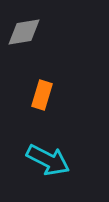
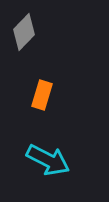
gray diamond: rotated 36 degrees counterclockwise
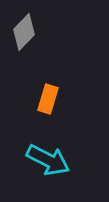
orange rectangle: moved 6 px right, 4 px down
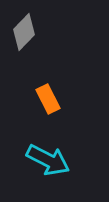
orange rectangle: rotated 44 degrees counterclockwise
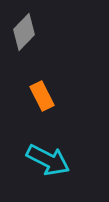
orange rectangle: moved 6 px left, 3 px up
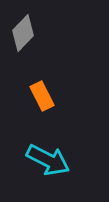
gray diamond: moved 1 px left, 1 px down
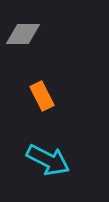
gray diamond: moved 1 px down; rotated 45 degrees clockwise
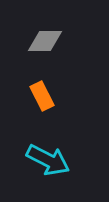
gray diamond: moved 22 px right, 7 px down
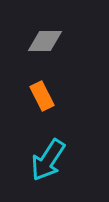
cyan arrow: rotated 96 degrees clockwise
